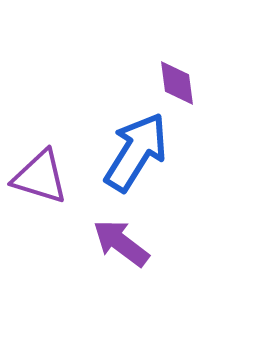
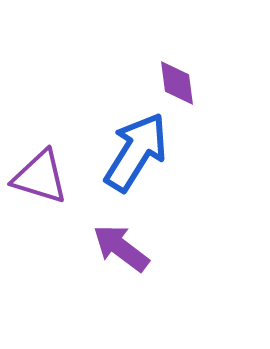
purple arrow: moved 5 px down
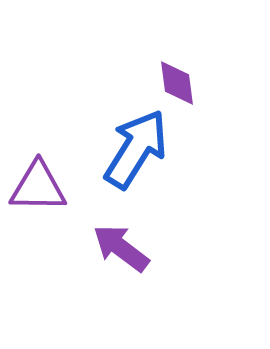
blue arrow: moved 3 px up
purple triangle: moved 2 px left, 10 px down; rotated 16 degrees counterclockwise
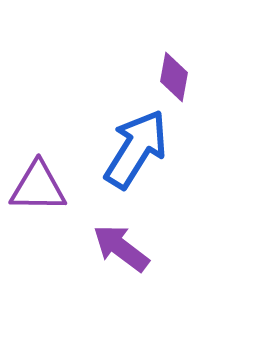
purple diamond: moved 3 px left, 6 px up; rotated 18 degrees clockwise
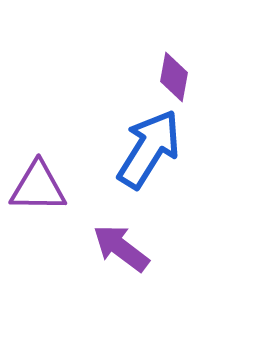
blue arrow: moved 13 px right
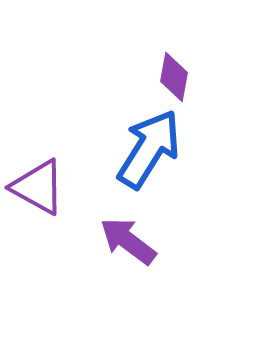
purple triangle: rotated 28 degrees clockwise
purple arrow: moved 7 px right, 7 px up
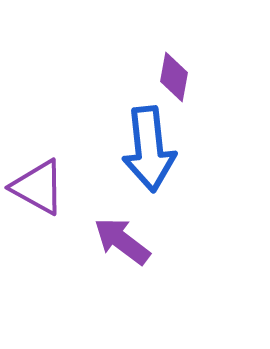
blue arrow: rotated 142 degrees clockwise
purple arrow: moved 6 px left
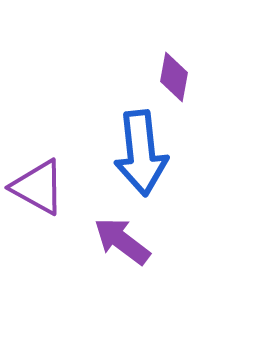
blue arrow: moved 8 px left, 4 px down
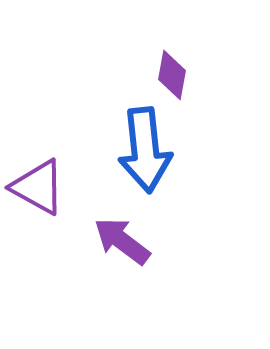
purple diamond: moved 2 px left, 2 px up
blue arrow: moved 4 px right, 3 px up
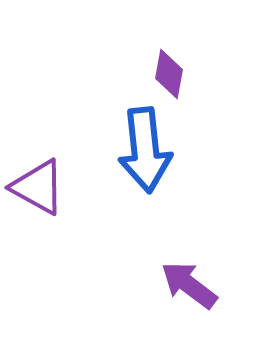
purple diamond: moved 3 px left, 1 px up
purple arrow: moved 67 px right, 44 px down
